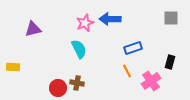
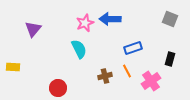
gray square: moved 1 px left, 1 px down; rotated 21 degrees clockwise
purple triangle: rotated 36 degrees counterclockwise
black rectangle: moved 3 px up
brown cross: moved 28 px right, 7 px up; rotated 24 degrees counterclockwise
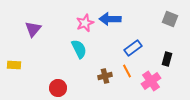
blue rectangle: rotated 18 degrees counterclockwise
black rectangle: moved 3 px left
yellow rectangle: moved 1 px right, 2 px up
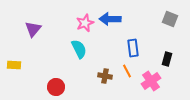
blue rectangle: rotated 60 degrees counterclockwise
brown cross: rotated 24 degrees clockwise
red circle: moved 2 px left, 1 px up
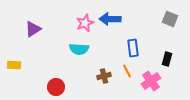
purple triangle: rotated 18 degrees clockwise
cyan semicircle: rotated 120 degrees clockwise
brown cross: moved 1 px left; rotated 24 degrees counterclockwise
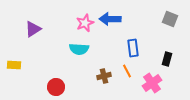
pink cross: moved 1 px right, 2 px down
